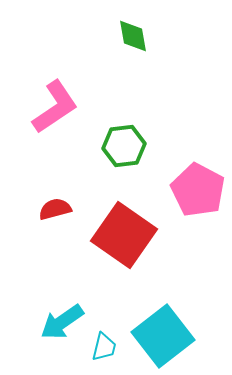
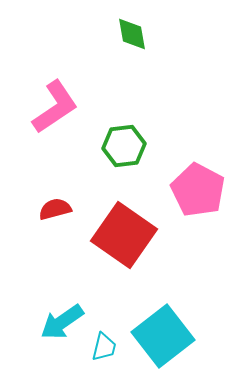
green diamond: moved 1 px left, 2 px up
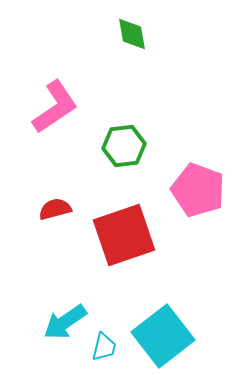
pink pentagon: rotated 8 degrees counterclockwise
red square: rotated 36 degrees clockwise
cyan arrow: moved 3 px right
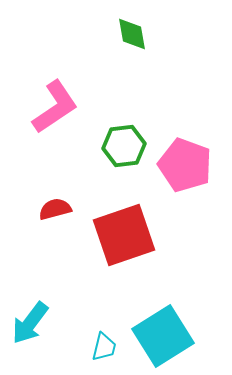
pink pentagon: moved 13 px left, 25 px up
cyan arrow: moved 35 px left, 1 px down; rotated 18 degrees counterclockwise
cyan square: rotated 6 degrees clockwise
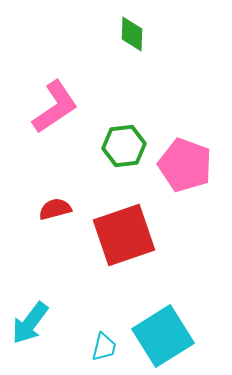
green diamond: rotated 12 degrees clockwise
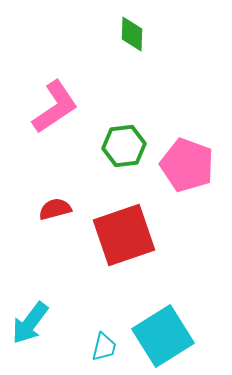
pink pentagon: moved 2 px right
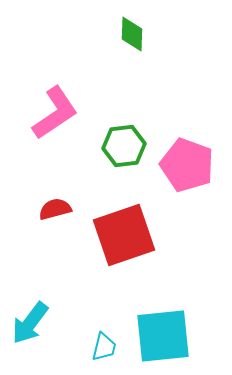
pink L-shape: moved 6 px down
cyan square: rotated 26 degrees clockwise
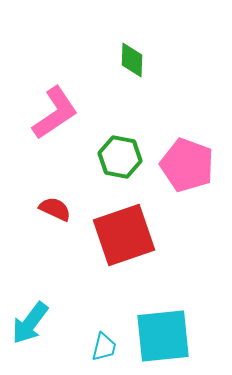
green diamond: moved 26 px down
green hexagon: moved 4 px left, 11 px down; rotated 18 degrees clockwise
red semicircle: rotated 40 degrees clockwise
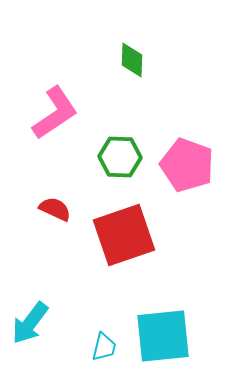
green hexagon: rotated 9 degrees counterclockwise
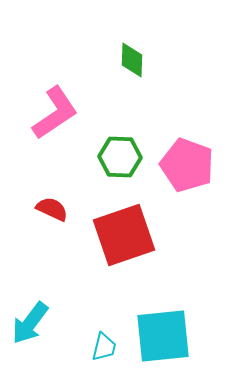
red semicircle: moved 3 px left
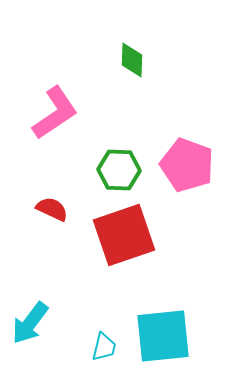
green hexagon: moved 1 px left, 13 px down
